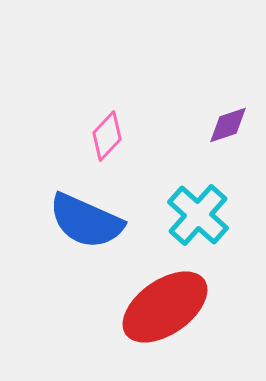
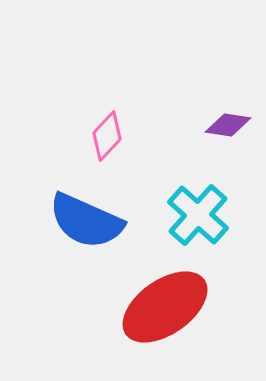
purple diamond: rotated 27 degrees clockwise
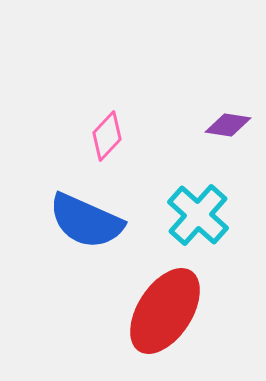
red ellipse: moved 4 px down; rotated 22 degrees counterclockwise
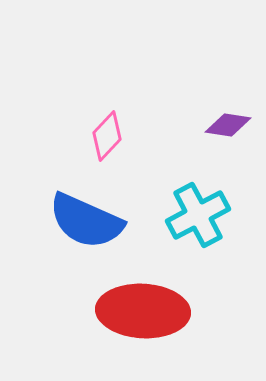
cyan cross: rotated 20 degrees clockwise
red ellipse: moved 22 px left; rotated 60 degrees clockwise
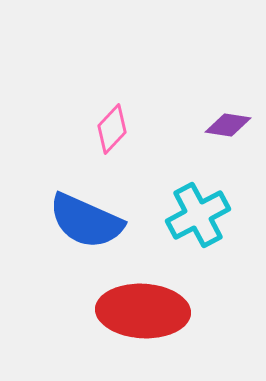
pink diamond: moved 5 px right, 7 px up
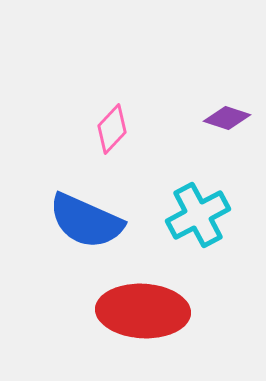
purple diamond: moved 1 px left, 7 px up; rotated 9 degrees clockwise
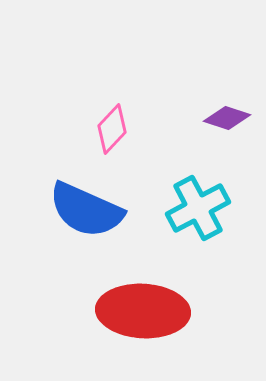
cyan cross: moved 7 px up
blue semicircle: moved 11 px up
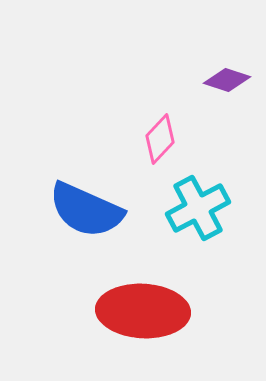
purple diamond: moved 38 px up
pink diamond: moved 48 px right, 10 px down
